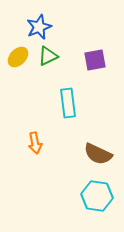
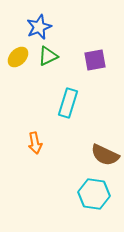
cyan rectangle: rotated 24 degrees clockwise
brown semicircle: moved 7 px right, 1 px down
cyan hexagon: moved 3 px left, 2 px up
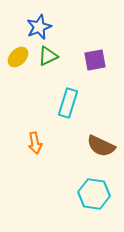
brown semicircle: moved 4 px left, 9 px up
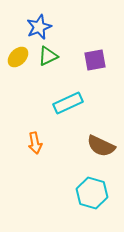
cyan rectangle: rotated 48 degrees clockwise
cyan hexagon: moved 2 px left, 1 px up; rotated 8 degrees clockwise
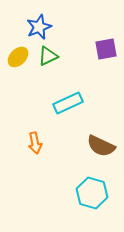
purple square: moved 11 px right, 11 px up
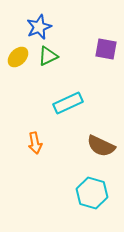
purple square: rotated 20 degrees clockwise
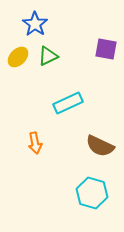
blue star: moved 4 px left, 3 px up; rotated 15 degrees counterclockwise
brown semicircle: moved 1 px left
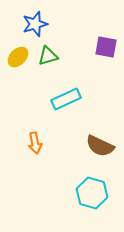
blue star: rotated 20 degrees clockwise
purple square: moved 2 px up
green triangle: rotated 10 degrees clockwise
cyan rectangle: moved 2 px left, 4 px up
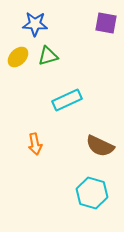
blue star: rotated 20 degrees clockwise
purple square: moved 24 px up
cyan rectangle: moved 1 px right, 1 px down
orange arrow: moved 1 px down
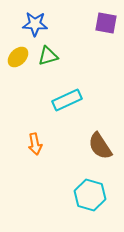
brown semicircle: rotated 32 degrees clockwise
cyan hexagon: moved 2 px left, 2 px down
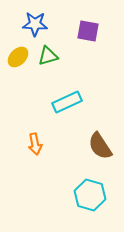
purple square: moved 18 px left, 8 px down
cyan rectangle: moved 2 px down
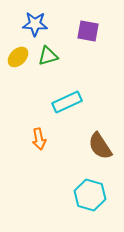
orange arrow: moved 4 px right, 5 px up
